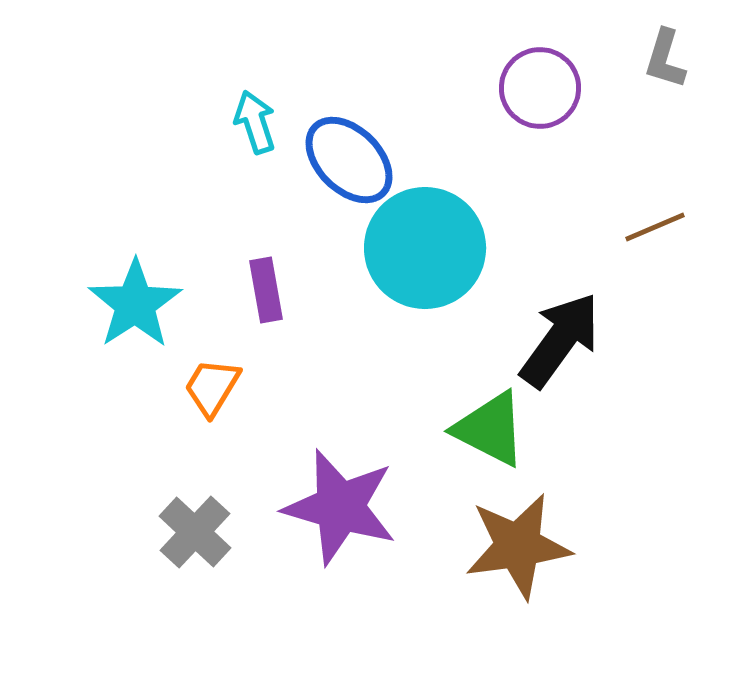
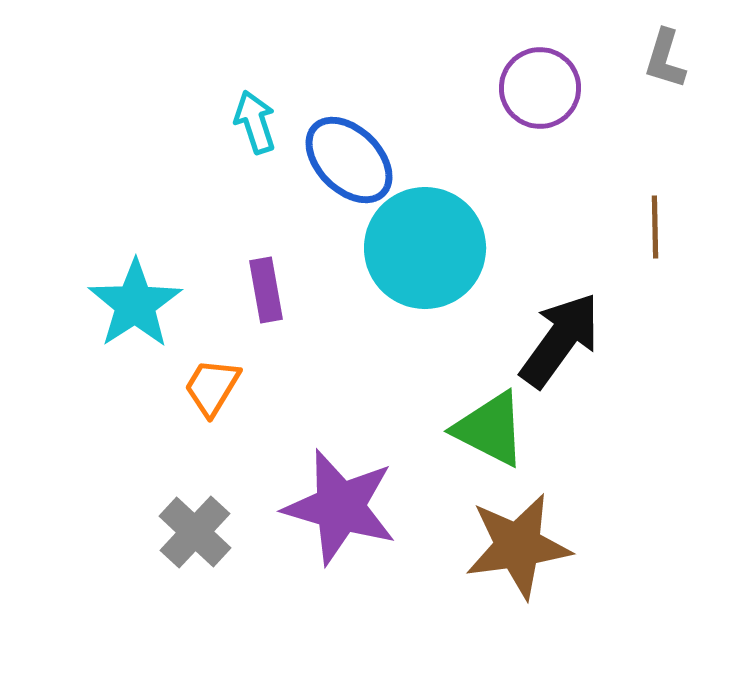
brown line: rotated 68 degrees counterclockwise
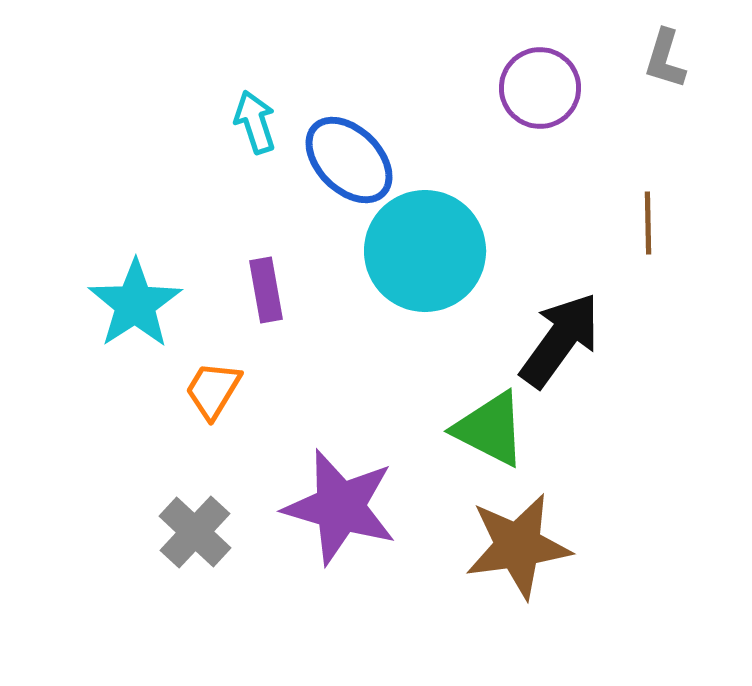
brown line: moved 7 px left, 4 px up
cyan circle: moved 3 px down
orange trapezoid: moved 1 px right, 3 px down
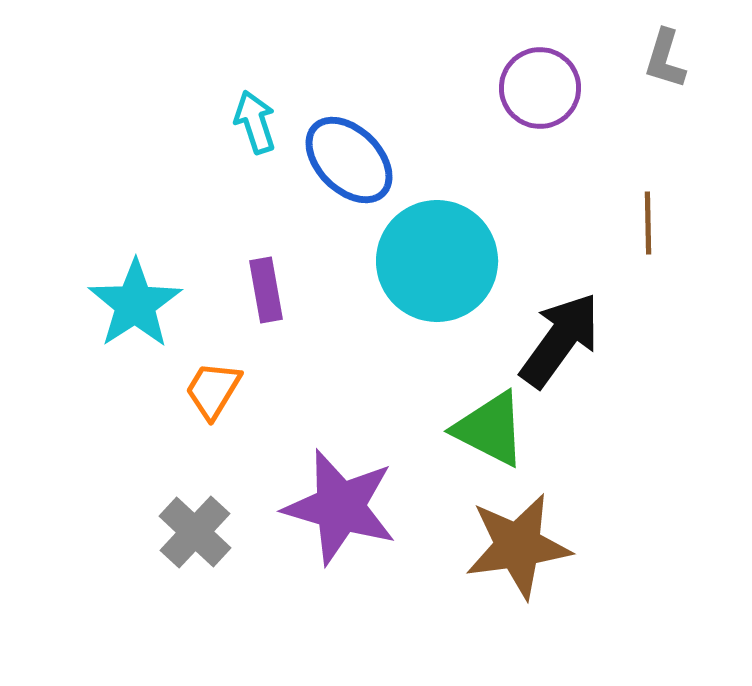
cyan circle: moved 12 px right, 10 px down
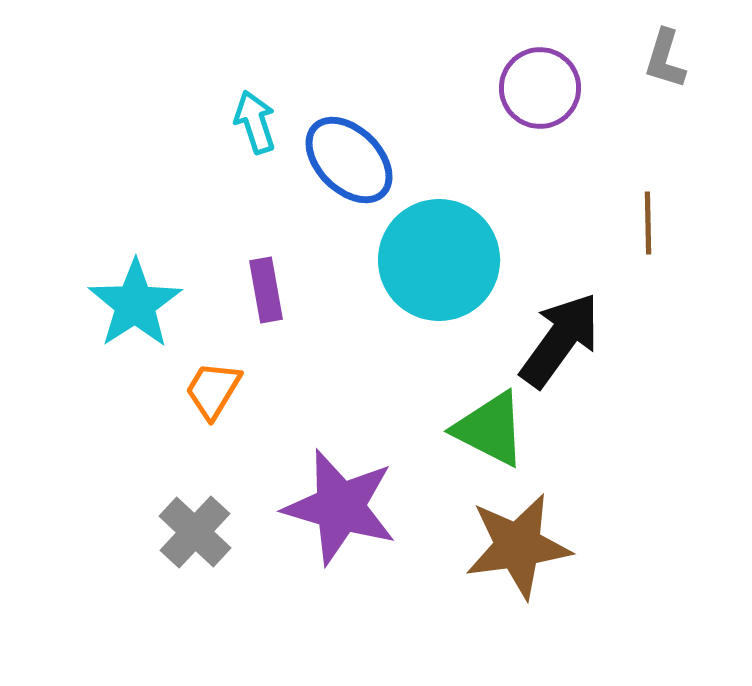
cyan circle: moved 2 px right, 1 px up
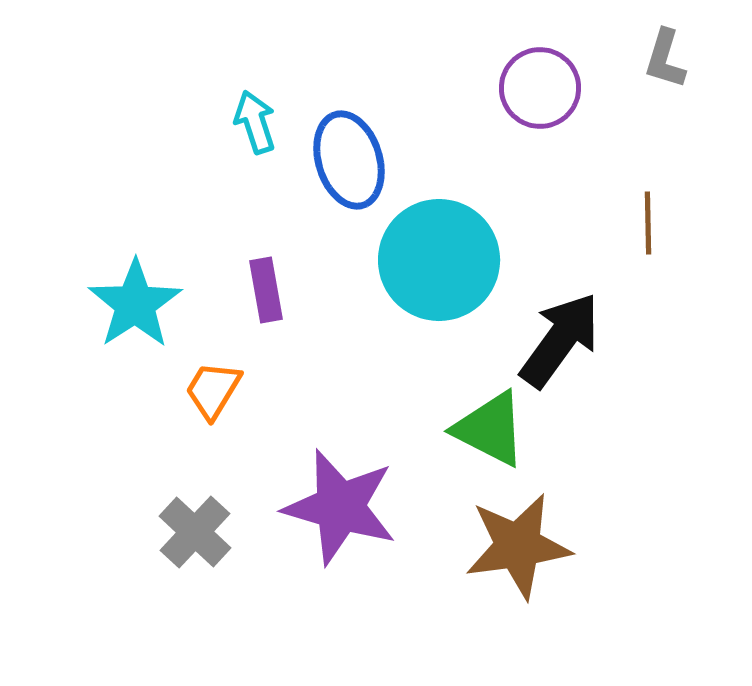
blue ellipse: rotated 28 degrees clockwise
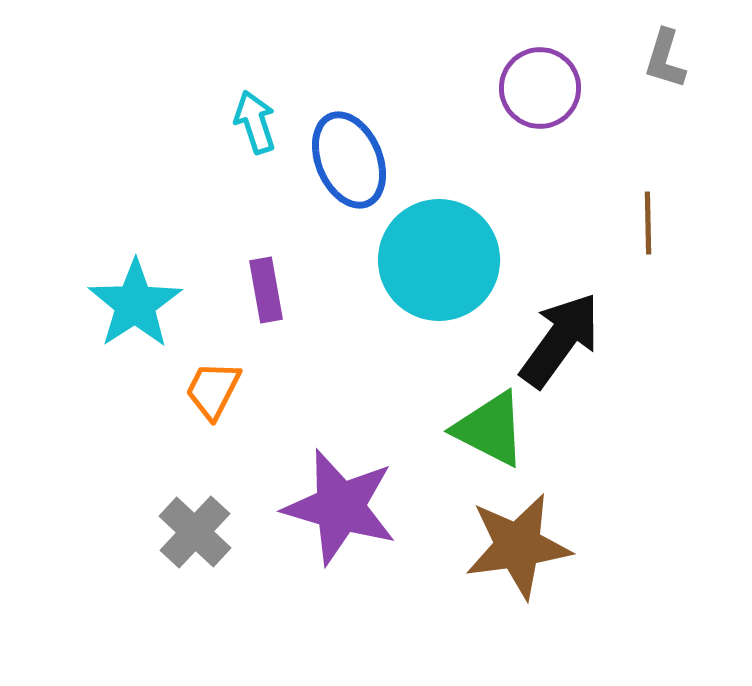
blue ellipse: rotated 6 degrees counterclockwise
orange trapezoid: rotated 4 degrees counterclockwise
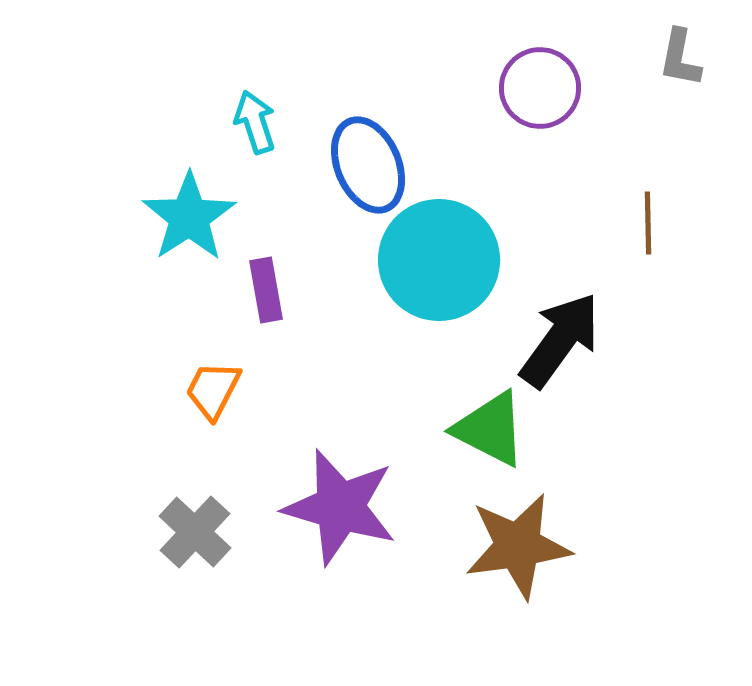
gray L-shape: moved 15 px right, 1 px up; rotated 6 degrees counterclockwise
blue ellipse: moved 19 px right, 5 px down
cyan star: moved 54 px right, 87 px up
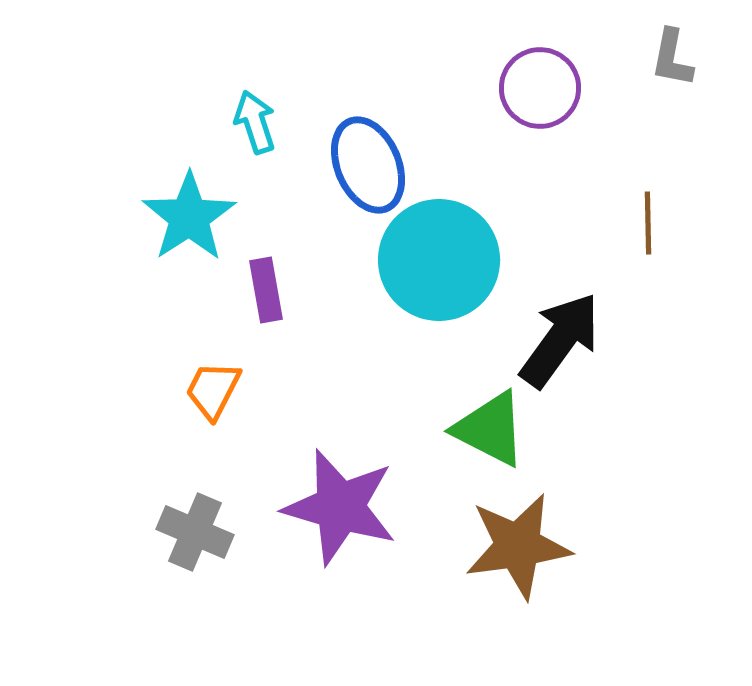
gray L-shape: moved 8 px left
gray cross: rotated 20 degrees counterclockwise
